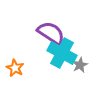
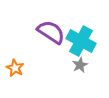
purple semicircle: moved 1 px up
cyan cross: moved 19 px right, 12 px up
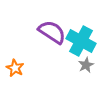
purple semicircle: moved 1 px right
gray star: moved 6 px right
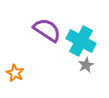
purple semicircle: moved 5 px left, 2 px up
orange star: moved 5 px down
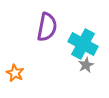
purple semicircle: moved 3 px up; rotated 68 degrees clockwise
cyan cross: moved 2 px right, 3 px down
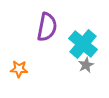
cyan cross: rotated 12 degrees clockwise
orange star: moved 4 px right, 4 px up; rotated 24 degrees counterclockwise
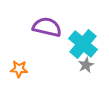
purple semicircle: rotated 88 degrees counterclockwise
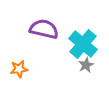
purple semicircle: moved 3 px left, 2 px down
orange star: rotated 12 degrees counterclockwise
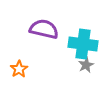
cyan cross: rotated 32 degrees counterclockwise
orange star: rotated 24 degrees counterclockwise
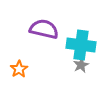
cyan cross: moved 2 px left, 1 px down
gray star: moved 5 px left
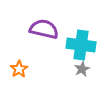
gray star: moved 1 px right, 4 px down
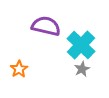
purple semicircle: moved 2 px right, 3 px up
cyan cross: rotated 36 degrees clockwise
